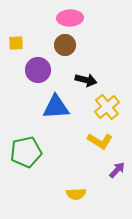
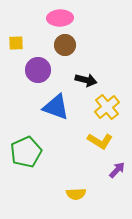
pink ellipse: moved 10 px left
blue triangle: rotated 24 degrees clockwise
green pentagon: rotated 12 degrees counterclockwise
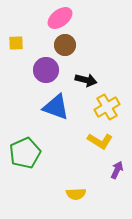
pink ellipse: rotated 35 degrees counterclockwise
purple circle: moved 8 px right
yellow cross: rotated 10 degrees clockwise
green pentagon: moved 1 px left, 1 px down
purple arrow: rotated 18 degrees counterclockwise
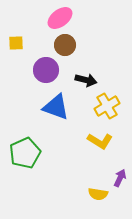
yellow cross: moved 1 px up
purple arrow: moved 3 px right, 8 px down
yellow semicircle: moved 22 px right; rotated 12 degrees clockwise
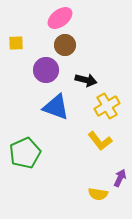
yellow L-shape: rotated 20 degrees clockwise
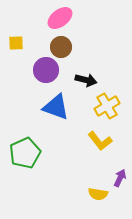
brown circle: moved 4 px left, 2 px down
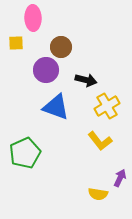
pink ellipse: moved 27 px left; rotated 55 degrees counterclockwise
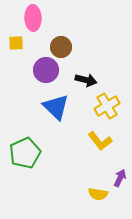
blue triangle: rotated 24 degrees clockwise
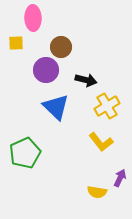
yellow L-shape: moved 1 px right, 1 px down
yellow semicircle: moved 1 px left, 2 px up
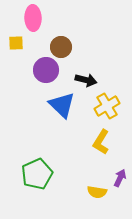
blue triangle: moved 6 px right, 2 px up
yellow L-shape: rotated 70 degrees clockwise
green pentagon: moved 12 px right, 21 px down
